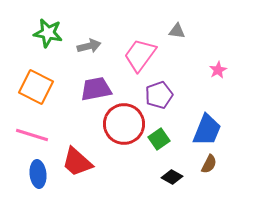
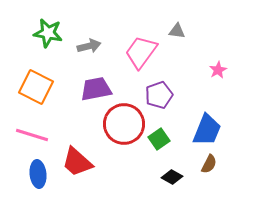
pink trapezoid: moved 1 px right, 3 px up
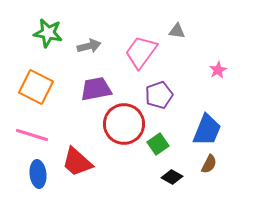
green square: moved 1 px left, 5 px down
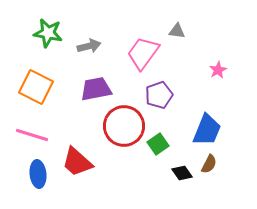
pink trapezoid: moved 2 px right, 1 px down
red circle: moved 2 px down
black diamond: moved 10 px right, 4 px up; rotated 25 degrees clockwise
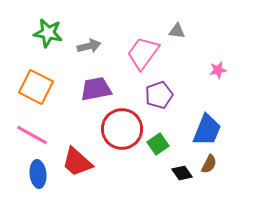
pink star: rotated 18 degrees clockwise
red circle: moved 2 px left, 3 px down
pink line: rotated 12 degrees clockwise
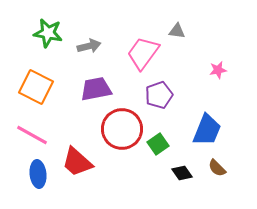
brown semicircle: moved 8 px right, 4 px down; rotated 108 degrees clockwise
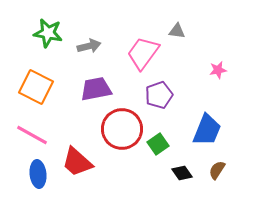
brown semicircle: moved 2 px down; rotated 78 degrees clockwise
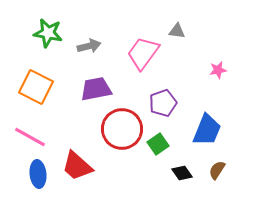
purple pentagon: moved 4 px right, 8 px down
pink line: moved 2 px left, 2 px down
red trapezoid: moved 4 px down
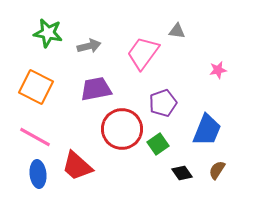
pink line: moved 5 px right
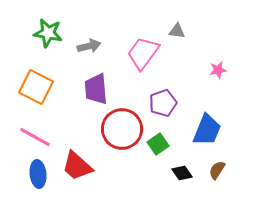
purple trapezoid: rotated 84 degrees counterclockwise
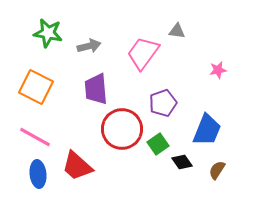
black diamond: moved 11 px up
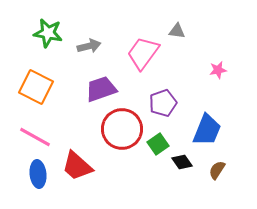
purple trapezoid: moved 5 px right; rotated 76 degrees clockwise
